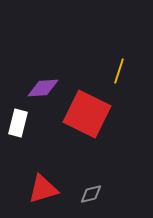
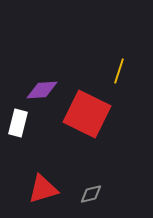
purple diamond: moved 1 px left, 2 px down
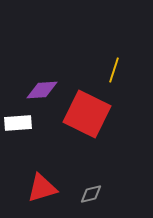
yellow line: moved 5 px left, 1 px up
white rectangle: rotated 72 degrees clockwise
red triangle: moved 1 px left, 1 px up
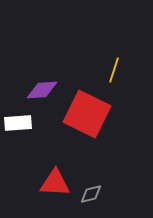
red triangle: moved 13 px right, 5 px up; rotated 20 degrees clockwise
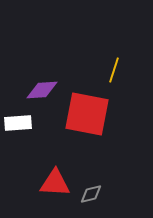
red square: rotated 15 degrees counterclockwise
